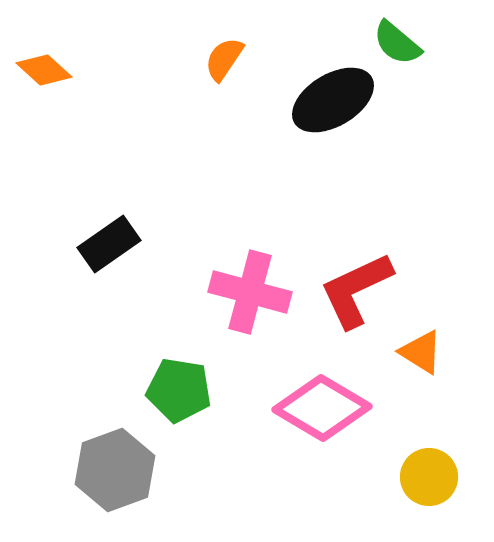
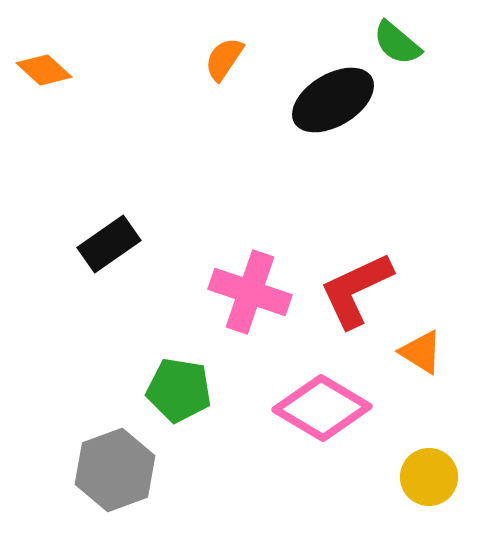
pink cross: rotated 4 degrees clockwise
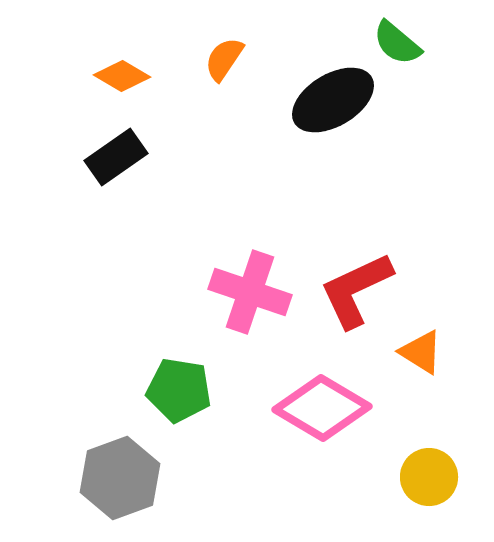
orange diamond: moved 78 px right, 6 px down; rotated 12 degrees counterclockwise
black rectangle: moved 7 px right, 87 px up
gray hexagon: moved 5 px right, 8 px down
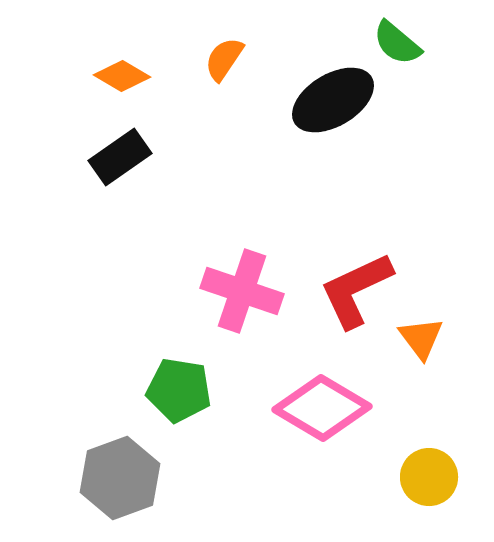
black rectangle: moved 4 px right
pink cross: moved 8 px left, 1 px up
orange triangle: moved 14 px up; rotated 21 degrees clockwise
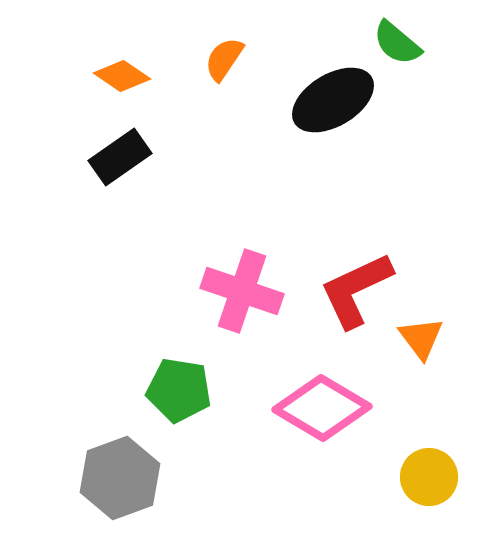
orange diamond: rotated 4 degrees clockwise
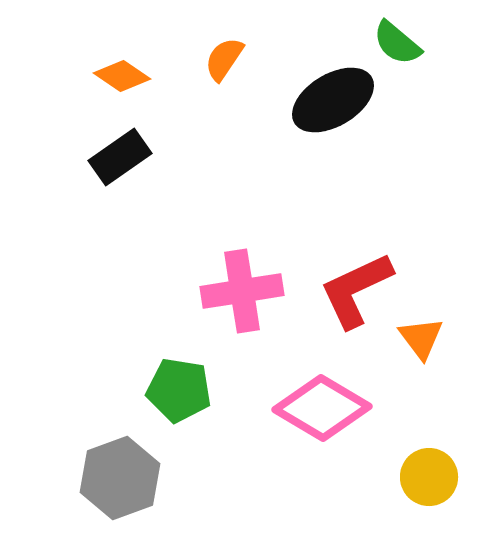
pink cross: rotated 28 degrees counterclockwise
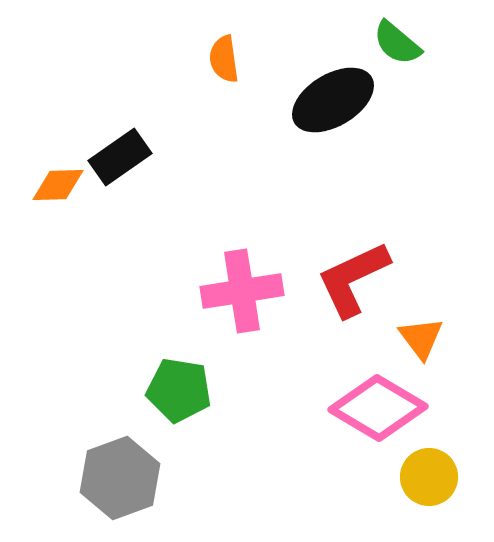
orange semicircle: rotated 42 degrees counterclockwise
orange diamond: moved 64 px left, 109 px down; rotated 36 degrees counterclockwise
red L-shape: moved 3 px left, 11 px up
pink diamond: moved 56 px right
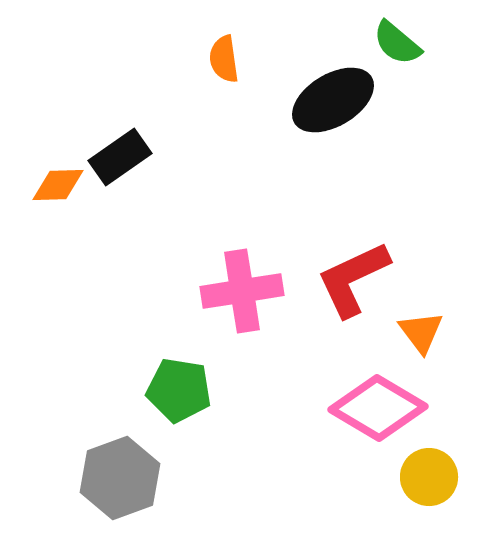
orange triangle: moved 6 px up
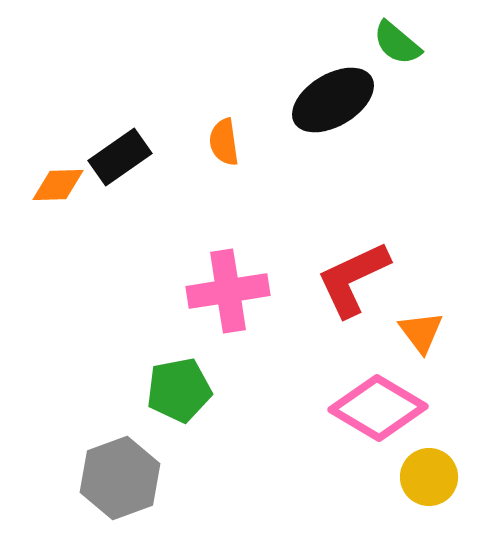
orange semicircle: moved 83 px down
pink cross: moved 14 px left
green pentagon: rotated 20 degrees counterclockwise
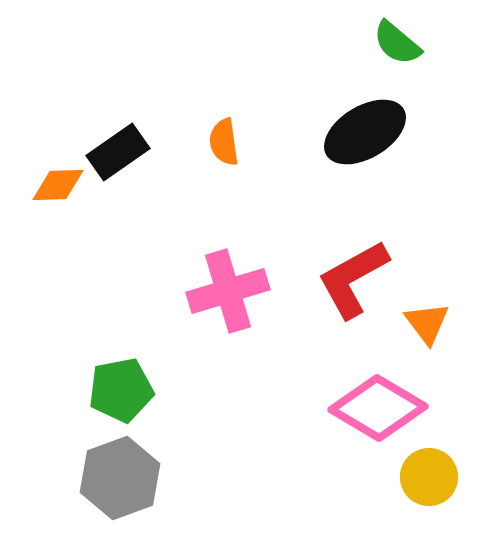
black ellipse: moved 32 px right, 32 px down
black rectangle: moved 2 px left, 5 px up
red L-shape: rotated 4 degrees counterclockwise
pink cross: rotated 8 degrees counterclockwise
orange triangle: moved 6 px right, 9 px up
green pentagon: moved 58 px left
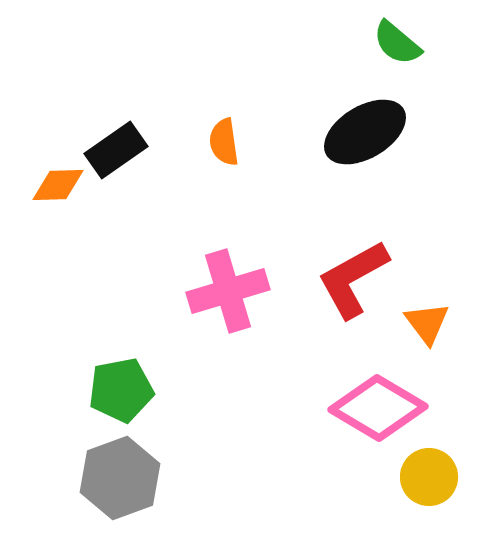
black rectangle: moved 2 px left, 2 px up
